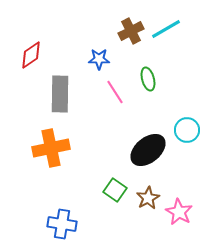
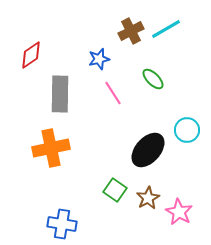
blue star: rotated 15 degrees counterclockwise
green ellipse: moved 5 px right; rotated 30 degrees counterclockwise
pink line: moved 2 px left, 1 px down
black ellipse: rotated 9 degrees counterclockwise
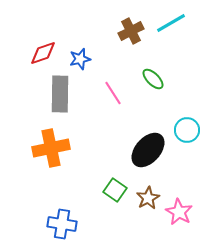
cyan line: moved 5 px right, 6 px up
red diamond: moved 12 px right, 2 px up; rotated 16 degrees clockwise
blue star: moved 19 px left
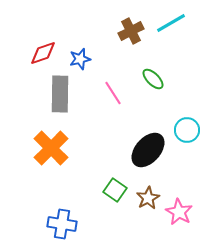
orange cross: rotated 33 degrees counterclockwise
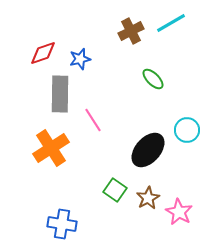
pink line: moved 20 px left, 27 px down
orange cross: rotated 12 degrees clockwise
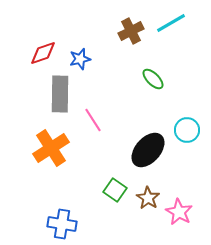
brown star: rotated 10 degrees counterclockwise
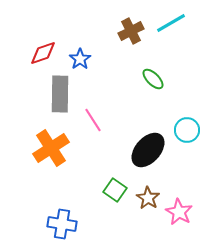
blue star: rotated 20 degrees counterclockwise
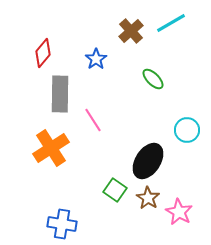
brown cross: rotated 15 degrees counterclockwise
red diamond: rotated 32 degrees counterclockwise
blue star: moved 16 px right
black ellipse: moved 11 px down; rotated 9 degrees counterclockwise
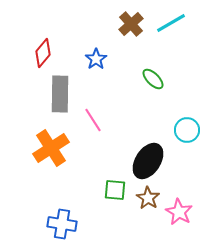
brown cross: moved 7 px up
green square: rotated 30 degrees counterclockwise
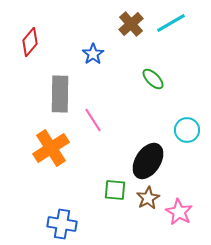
red diamond: moved 13 px left, 11 px up
blue star: moved 3 px left, 5 px up
brown star: rotated 10 degrees clockwise
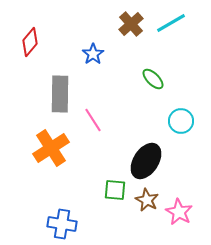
cyan circle: moved 6 px left, 9 px up
black ellipse: moved 2 px left
brown star: moved 1 px left, 2 px down; rotated 15 degrees counterclockwise
